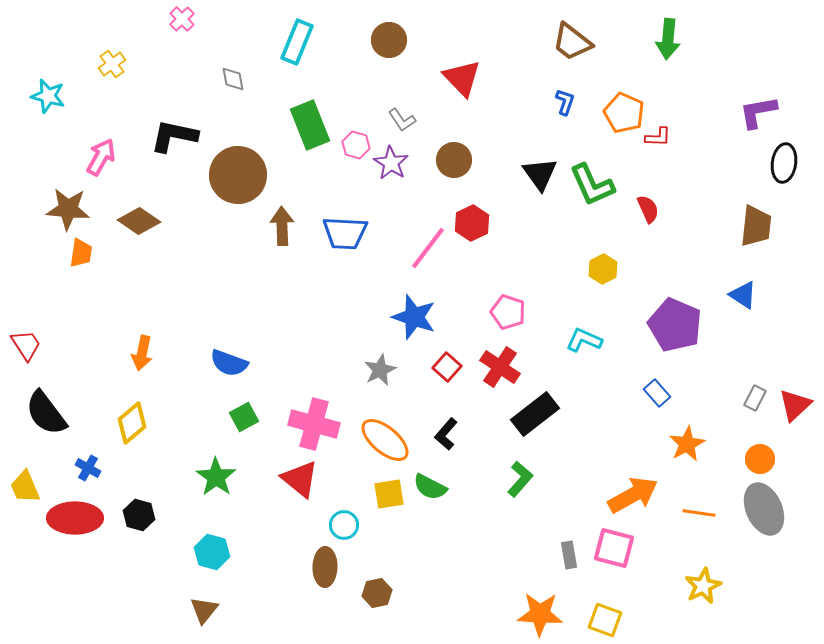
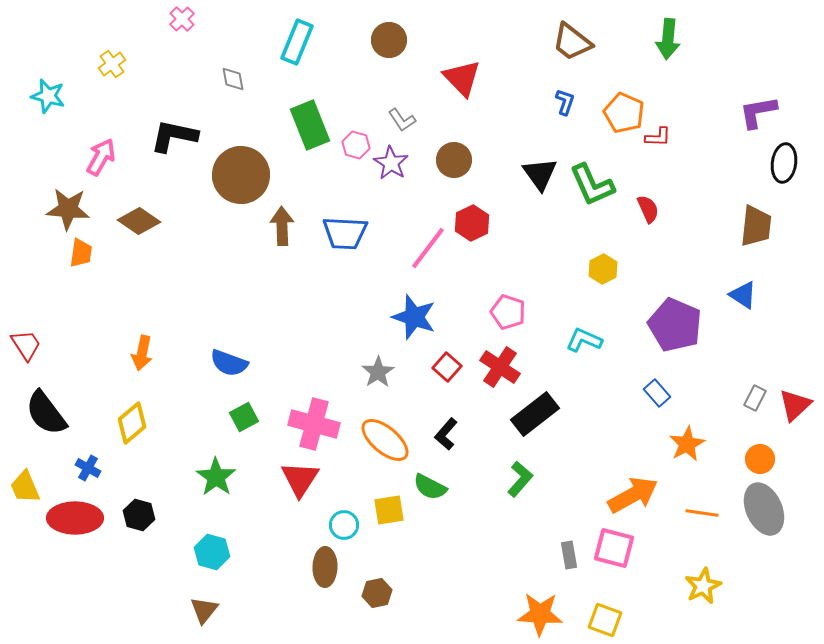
brown circle at (238, 175): moved 3 px right
gray star at (380, 370): moved 2 px left, 2 px down; rotated 8 degrees counterclockwise
red triangle at (300, 479): rotated 24 degrees clockwise
yellow square at (389, 494): moved 16 px down
orange line at (699, 513): moved 3 px right
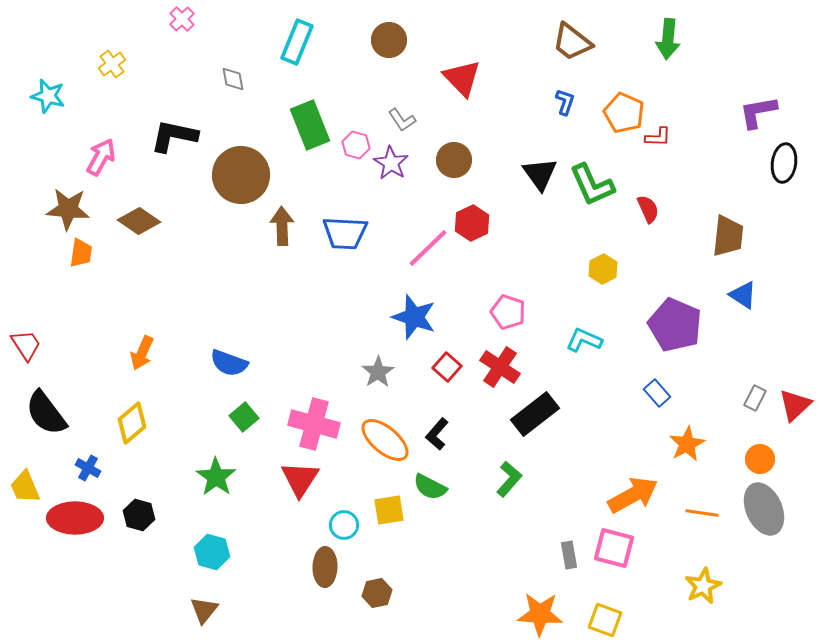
brown trapezoid at (756, 226): moved 28 px left, 10 px down
pink line at (428, 248): rotated 9 degrees clockwise
orange arrow at (142, 353): rotated 12 degrees clockwise
green square at (244, 417): rotated 12 degrees counterclockwise
black L-shape at (446, 434): moved 9 px left
green L-shape at (520, 479): moved 11 px left
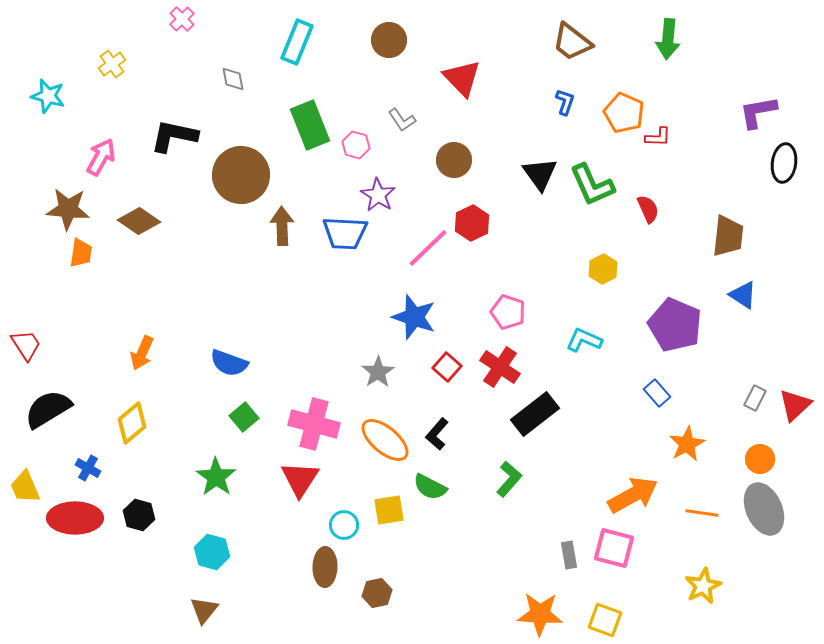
purple star at (391, 163): moved 13 px left, 32 px down
black semicircle at (46, 413): moved 2 px right, 4 px up; rotated 96 degrees clockwise
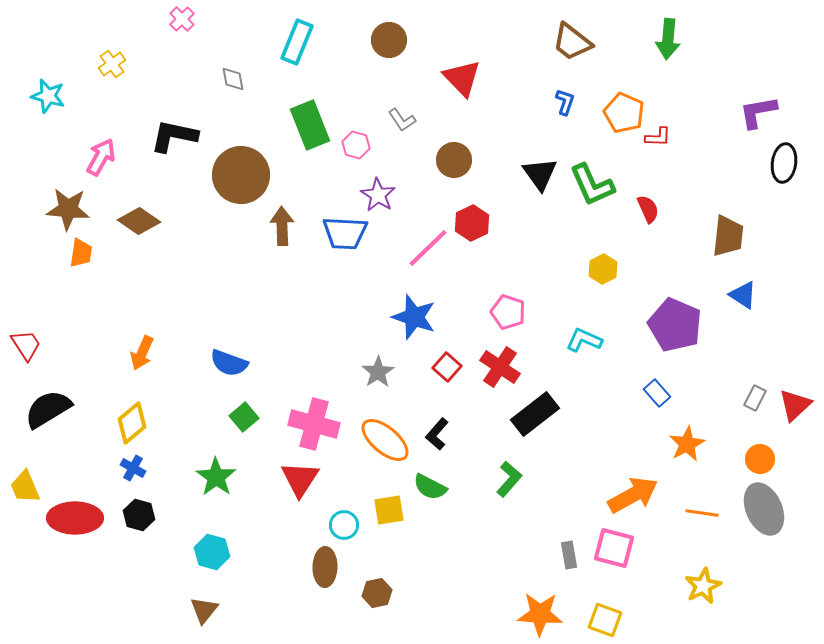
blue cross at (88, 468): moved 45 px right
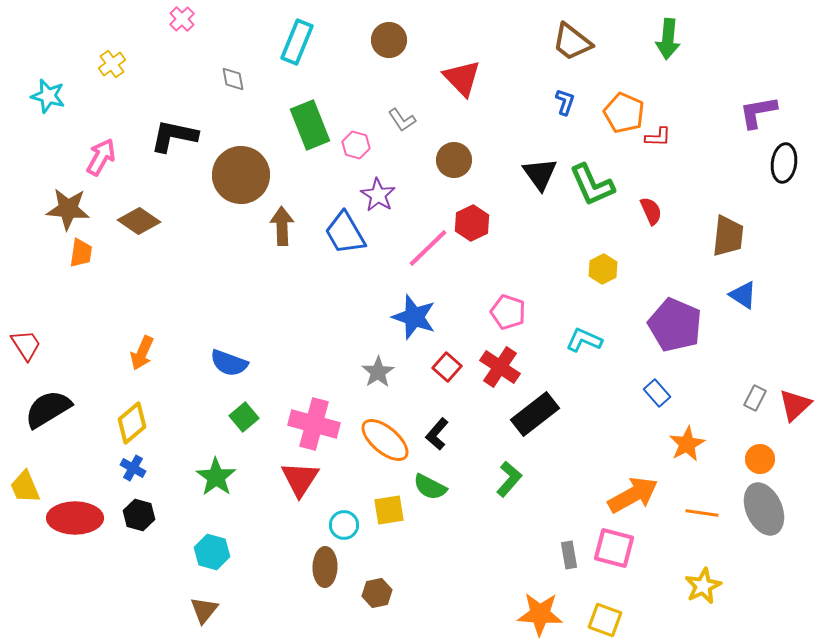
red semicircle at (648, 209): moved 3 px right, 2 px down
blue trapezoid at (345, 233): rotated 57 degrees clockwise
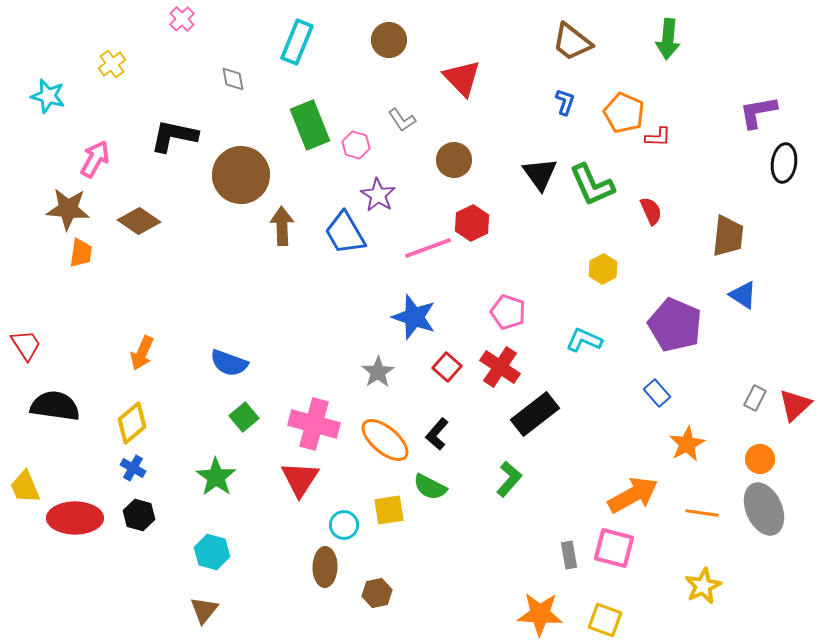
pink arrow at (101, 157): moved 6 px left, 2 px down
pink line at (428, 248): rotated 24 degrees clockwise
black semicircle at (48, 409): moved 7 px right, 3 px up; rotated 39 degrees clockwise
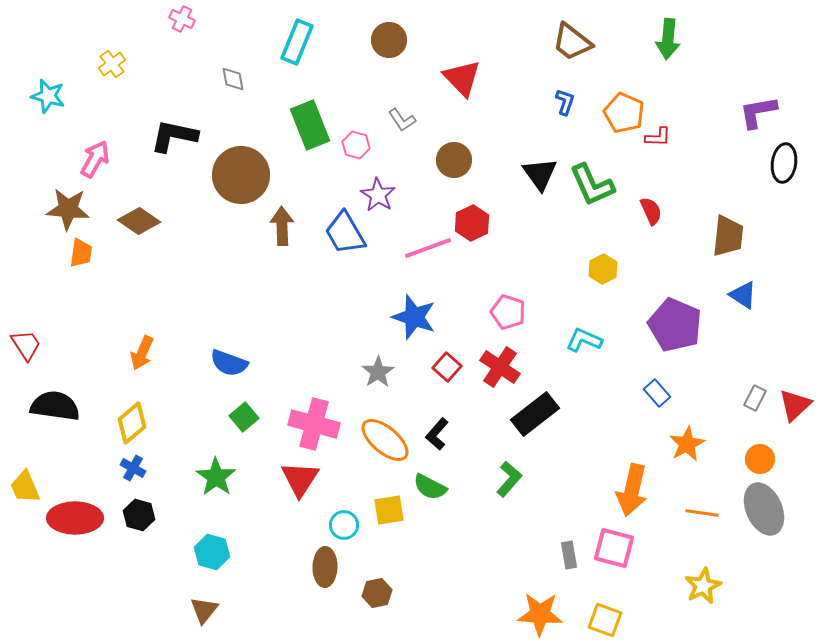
pink cross at (182, 19): rotated 20 degrees counterclockwise
orange arrow at (633, 495): moved 1 px left, 5 px up; rotated 132 degrees clockwise
